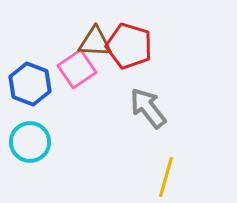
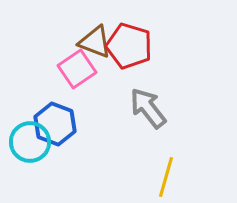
brown triangle: rotated 18 degrees clockwise
blue hexagon: moved 25 px right, 40 px down
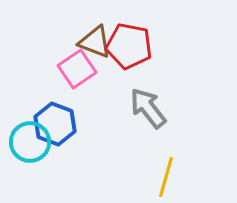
red pentagon: rotated 6 degrees counterclockwise
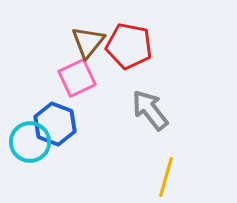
brown triangle: moved 7 px left; rotated 48 degrees clockwise
pink square: moved 9 px down; rotated 9 degrees clockwise
gray arrow: moved 2 px right, 2 px down
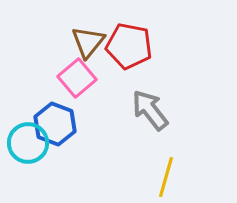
pink square: rotated 15 degrees counterclockwise
cyan circle: moved 2 px left, 1 px down
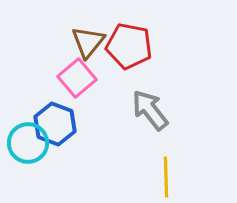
yellow line: rotated 18 degrees counterclockwise
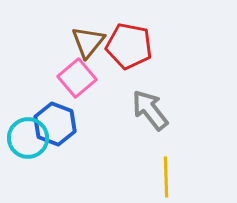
cyan circle: moved 5 px up
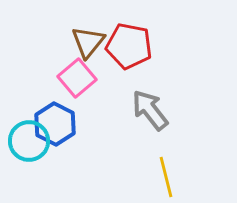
blue hexagon: rotated 6 degrees clockwise
cyan circle: moved 1 px right, 3 px down
yellow line: rotated 12 degrees counterclockwise
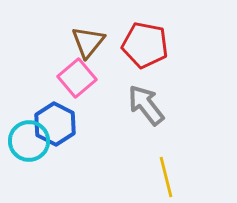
red pentagon: moved 16 px right, 1 px up
gray arrow: moved 4 px left, 5 px up
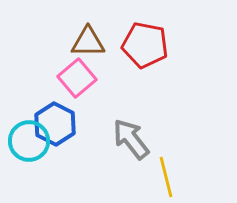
brown triangle: rotated 51 degrees clockwise
gray arrow: moved 15 px left, 34 px down
